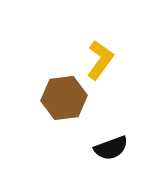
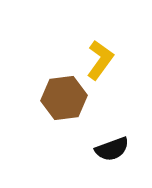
black semicircle: moved 1 px right, 1 px down
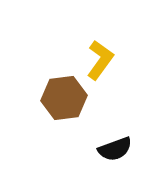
black semicircle: moved 3 px right
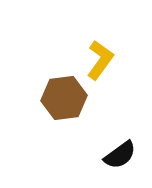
black semicircle: moved 5 px right, 6 px down; rotated 16 degrees counterclockwise
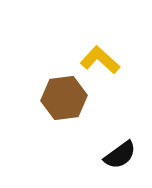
yellow L-shape: rotated 84 degrees counterclockwise
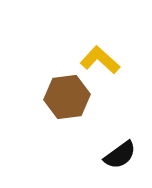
brown hexagon: moved 3 px right, 1 px up
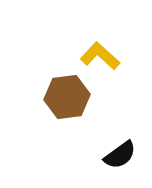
yellow L-shape: moved 4 px up
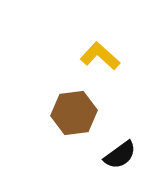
brown hexagon: moved 7 px right, 16 px down
